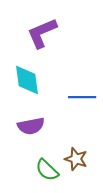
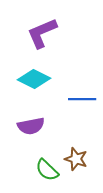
cyan diamond: moved 7 px right, 1 px up; rotated 56 degrees counterclockwise
blue line: moved 2 px down
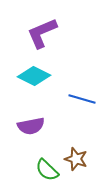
cyan diamond: moved 3 px up
blue line: rotated 16 degrees clockwise
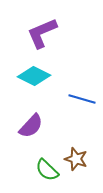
purple semicircle: rotated 36 degrees counterclockwise
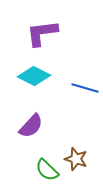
purple L-shape: rotated 16 degrees clockwise
blue line: moved 3 px right, 11 px up
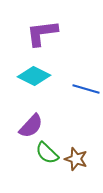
blue line: moved 1 px right, 1 px down
green semicircle: moved 17 px up
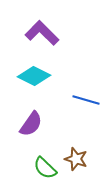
purple L-shape: rotated 52 degrees clockwise
blue line: moved 11 px down
purple semicircle: moved 2 px up; rotated 8 degrees counterclockwise
green semicircle: moved 2 px left, 15 px down
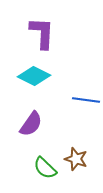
purple L-shape: rotated 48 degrees clockwise
blue line: rotated 8 degrees counterclockwise
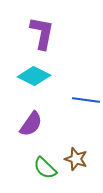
purple L-shape: rotated 8 degrees clockwise
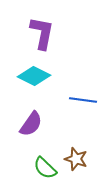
blue line: moved 3 px left
